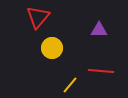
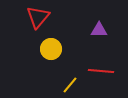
yellow circle: moved 1 px left, 1 px down
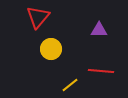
yellow line: rotated 12 degrees clockwise
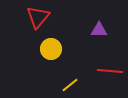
red line: moved 9 px right
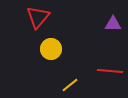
purple triangle: moved 14 px right, 6 px up
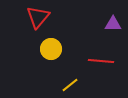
red line: moved 9 px left, 10 px up
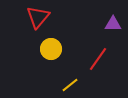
red line: moved 3 px left, 2 px up; rotated 60 degrees counterclockwise
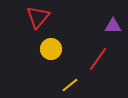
purple triangle: moved 2 px down
